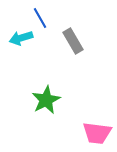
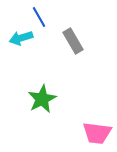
blue line: moved 1 px left, 1 px up
green star: moved 4 px left, 1 px up
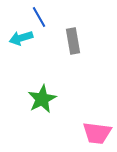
gray rectangle: rotated 20 degrees clockwise
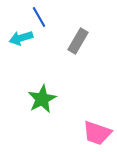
gray rectangle: moved 5 px right; rotated 40 degrees clockwise
pink trapezoid: rotated 12 degrees clockwise
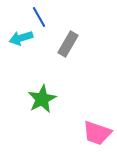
gray rectangle: moved 10 px left, 3 px down
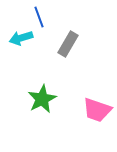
blue line: rotated 10 degrees clockwise
pink trapezoid: moved 23 px up
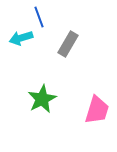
pink trapezoid: rotated 92 degrees counterclockwise
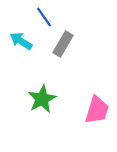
blue line: moved 5 px right; rotated 15 degrees counterclockwise
cyan arrow: moved 3 px down; rotated 50 degrees clockwise
gray rectangle: moved 5 px left
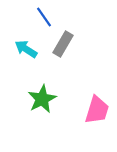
cyan arrow: moved 5 px right, 8 px down
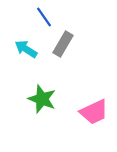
green star: rotated 24 degrees counterclockwise
pink trapezoid: moved 3 px left, 2 px down; rotated 48 degrees clockwise
